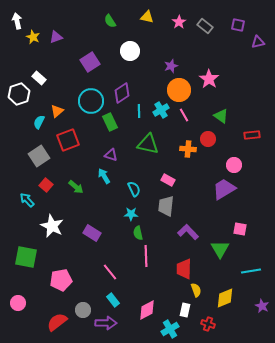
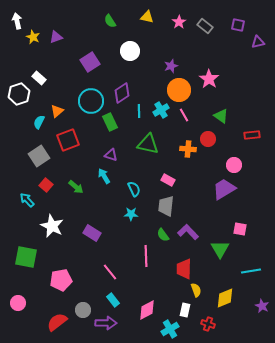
green semicircle at (138, 233): moved 25 px right, 2 px down; rotated 24 degrees counterclockwise
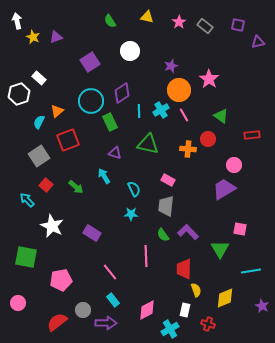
purple triangle at (111, 155): moved 4 px right, 2 px up
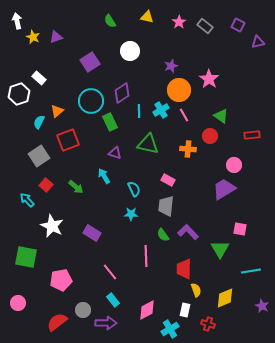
purple square at (238, 25): rotated 16 degrees clockwise
red circle at (208, 139): moved 2 px right, 3 px up
